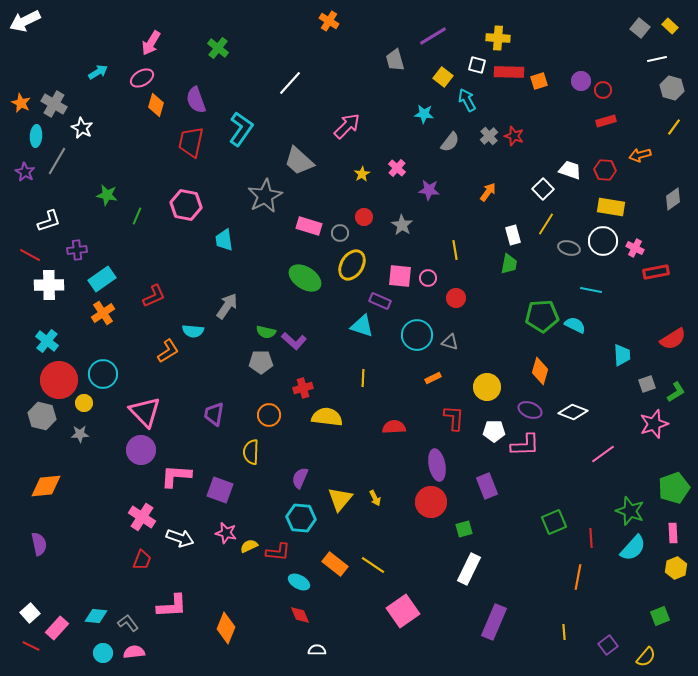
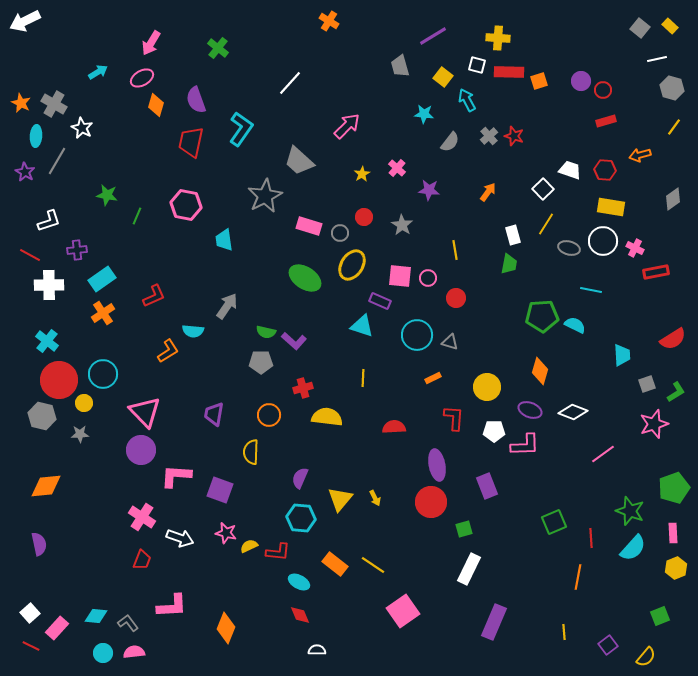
gray trapezoid at (395, 60): moved 5 px right, 6 px down
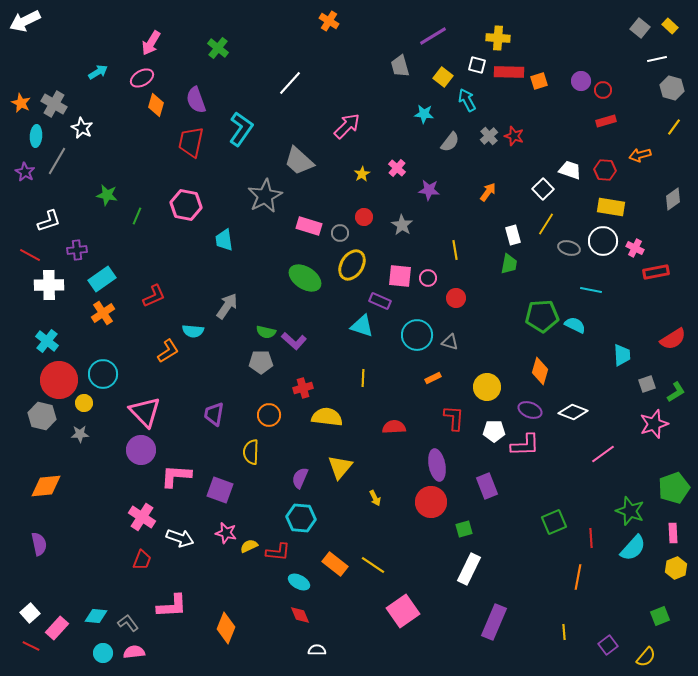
yellow triangle at (340, 499): moved 32 px up
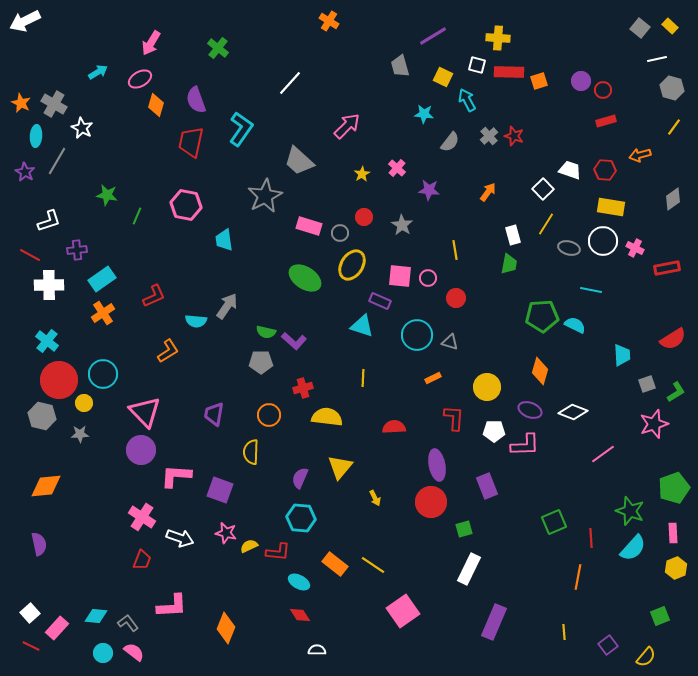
yellow square at (443, 77): rotated 12 degrees counterclockwise
pink ellipse at (142, 78): moved 2 px left, 1 px down
red rectangle at (656, 272): moved 11 px right, 4 px up
cyan semicircle at (193, 331): moved 3 px right, 10 px up
red diamond at (300, 615): rotated 10 degrees counterclockwise
pink semicircle at (134, 652): rotated 45 degrees clockwise
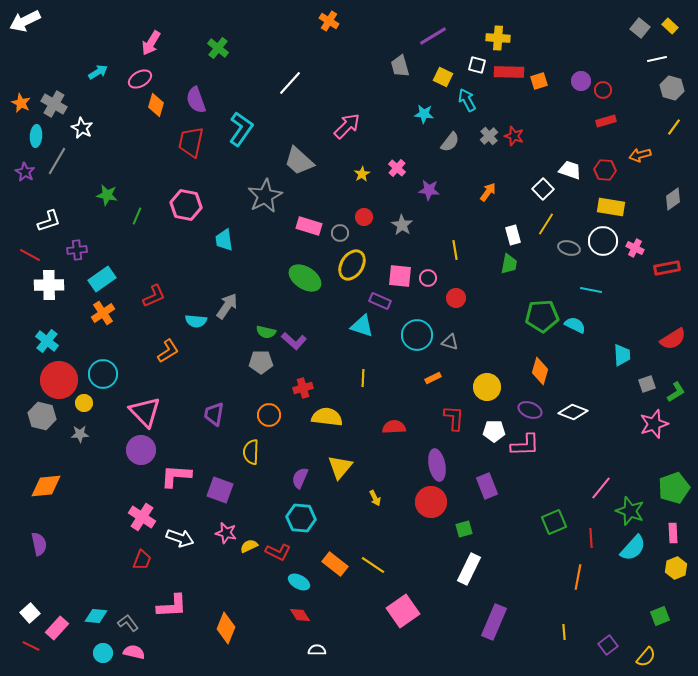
pink line at (603, 454): moved 2 px left, 34 px down; rotated 15 degrees counterclockwise
red L-shape at (278, 552): rotated 20 degrees clockwise
pink semicircle at (134, 652): rotated 25 degrees counterclockwise
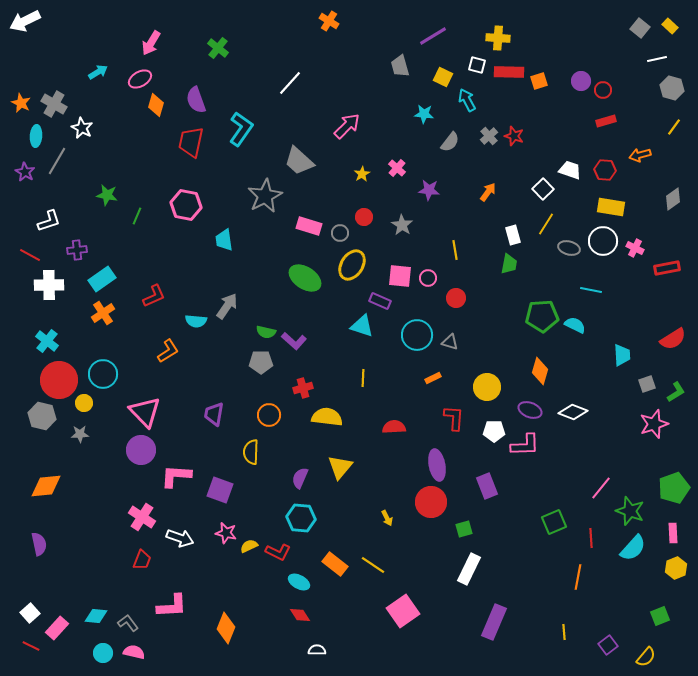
yellow arrow at (375, 498): moved 12 px right, 20 px down
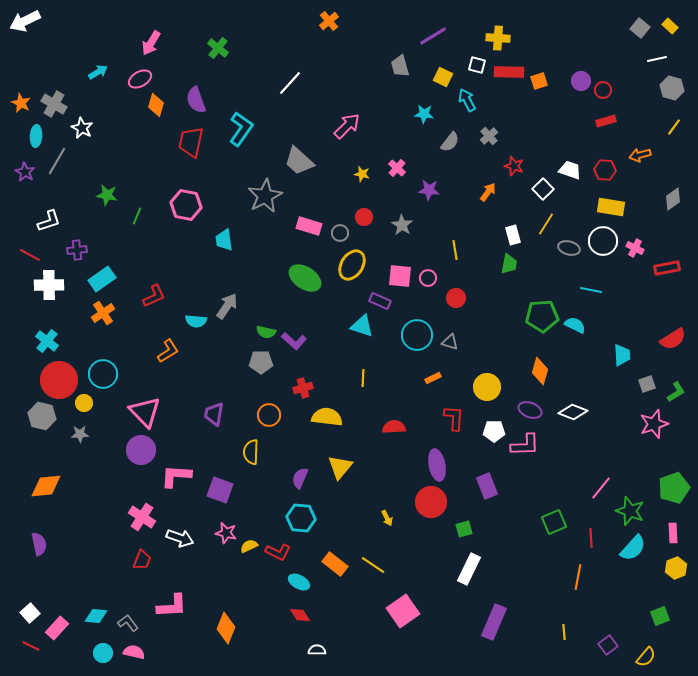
orange cross at (329, 21): rotated 18 degrees clockwise
red star at (514, 136): moved 30 px down
yellow star at (362, 174): rotated 28 degrees counterclockwise
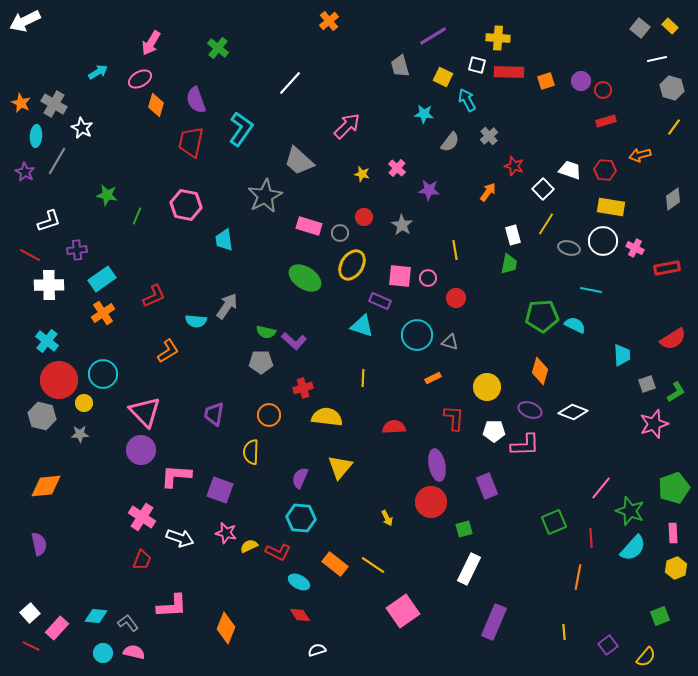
orange square at (539, 81): moved 7 px right
white semicircle at (317, 650): rotated 18 degrees counterclockwise
